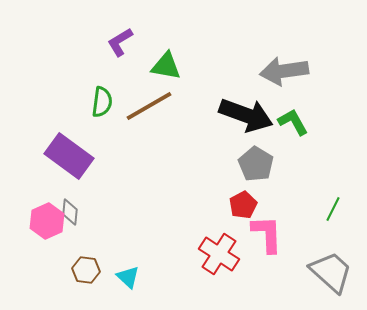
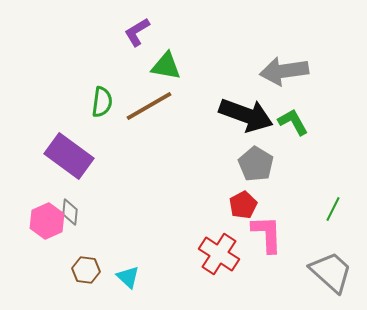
purple L-shape: moved 17 px right, 10 px up
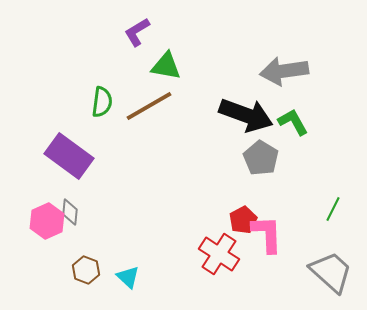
gray pentagon: moved 5 px right, 6 px up
red pentagon: moved 15 px down
brown hexagon: rotated 12 degrees clockwise
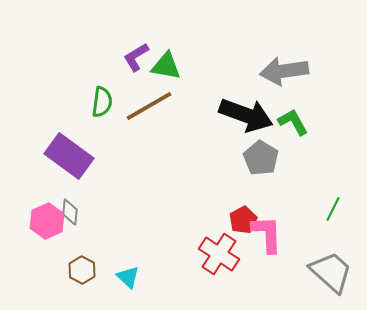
purple L-shape: moved 1 px left, 25 px down
brown hexagon: moved 4 px left; rotated 8 degrees clockwise
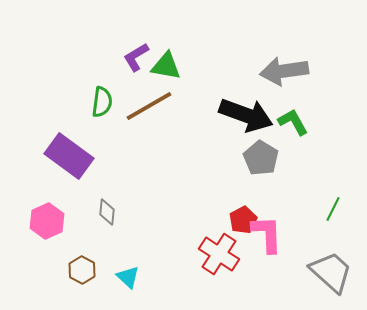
gray diamond: moved 37 px right
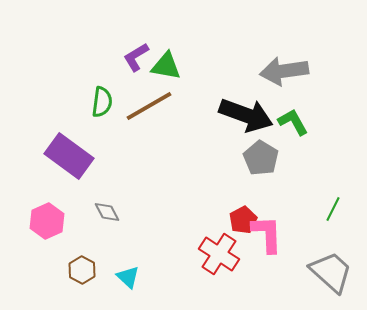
gray diamond: rotated 32 degrees counterclockwise
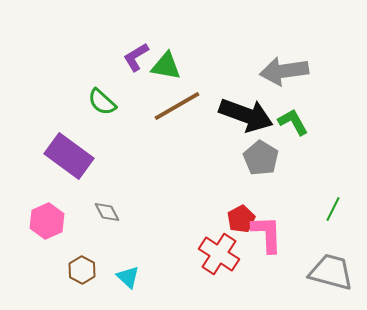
green semicircle: rotated 124 degrees clockwise
brown line: moved 28 px right
red pentagon: moved 2 px left, 1 px up
gray trapezoid: rotated 27 degrees counterclockwise
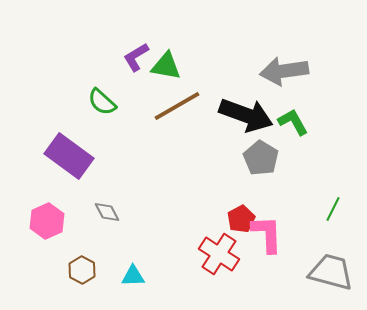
cyan triangle: moved 5 px right, 1 px up; rotated 45 degrees counterclockwise
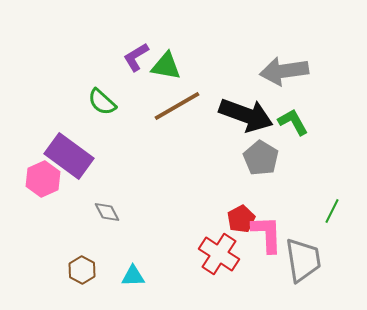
green line: moved 1 px left, 2 px down
pink hexagon: moved 4 px left, 42 px up
gray trapezoid: moved 28 px left, 12 px up; rotated 66 degrees clockwise
